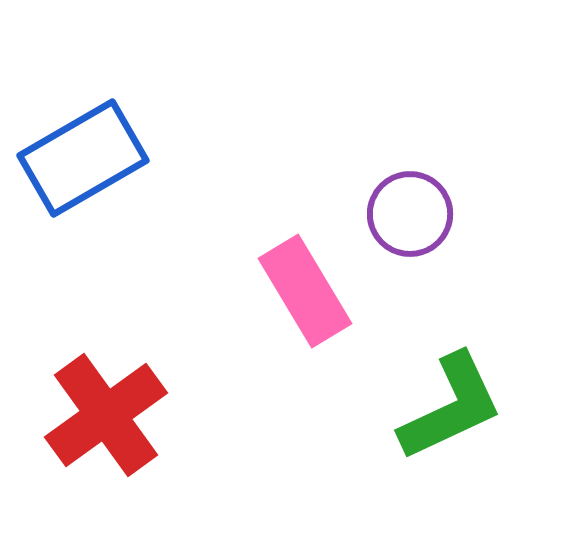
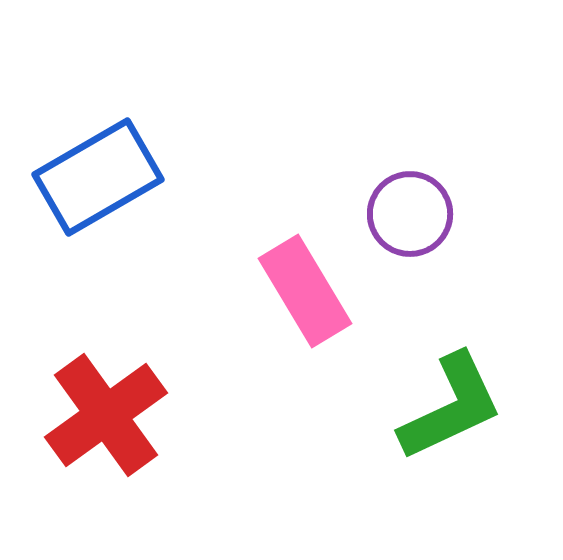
blue rectangle: moved 15 px right, 19 px down
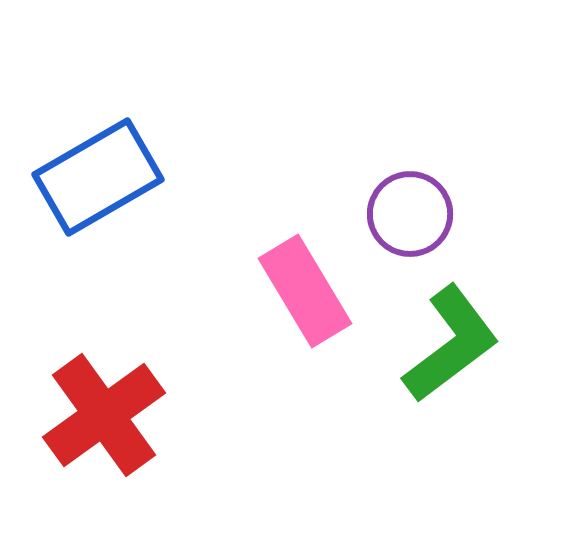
green L-shape: moved 63 px up; rotated 12 degrees counterclockwise
red cross: moved 2 px left
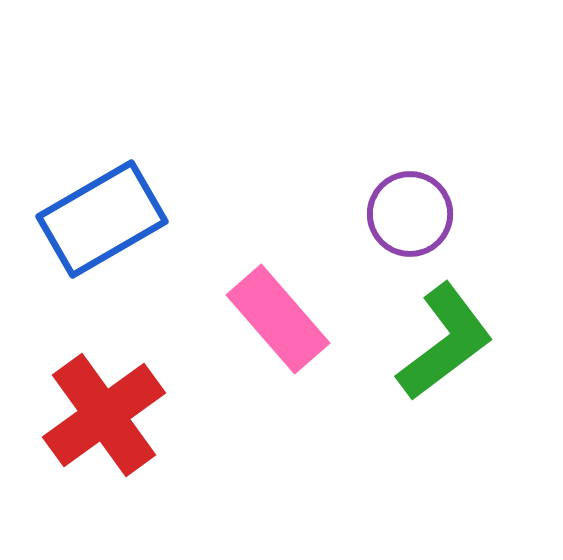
blue rectangle: moved 4 px right, 42 px down
pink rectangle: moved 27 px left, 28 px down; rotated 10 degrees counterclockwise
green L-shape: moved 6 px left, 2 px up
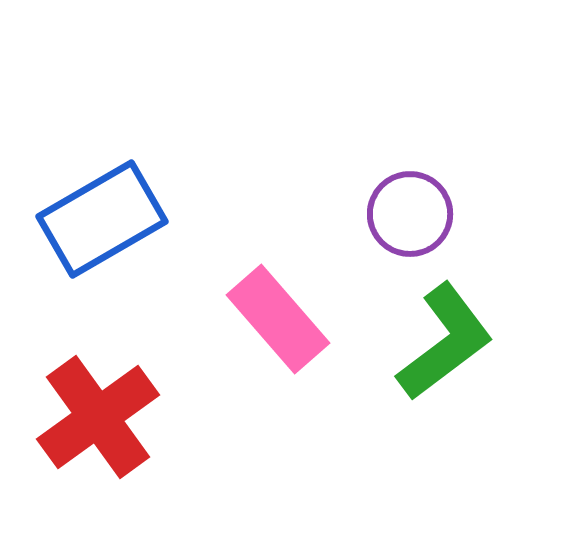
red cross: moved 6 px left, 2 px down
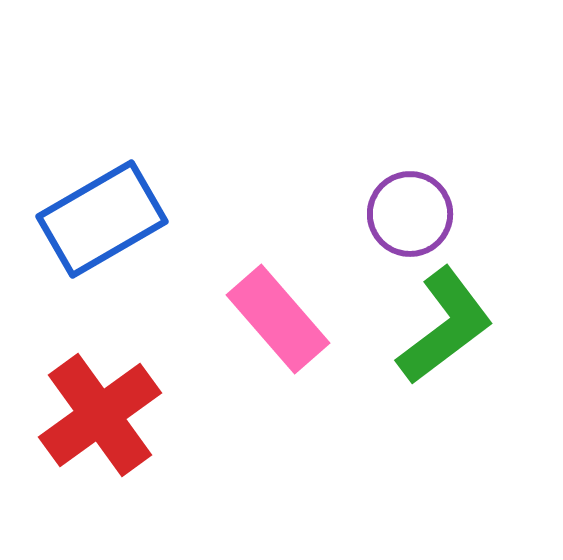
green L-shape: moved 16 px up
red cross: moved 2 px right, 2 px up
